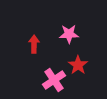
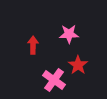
red arrow: moved 1 px left, 1 px down
pink cross: rotated 20 degrees counterclockwise
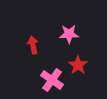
red arrow: rotated 12 degrees counterclockwise
pink cross: moved 2 px left
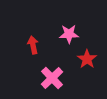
red star: moved 9 px right, 6 px up
pink cross: moved 2 px up; rotated 10 degrees clockwise
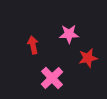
red star: moved 1 px right, 1 px up; rotated 24 degrees clockwise
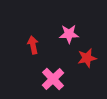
red star: moved 1 px left
pink cross: moved 1 px right, 1 px down
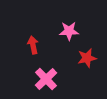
pink star: moved 3 px up
pink cross: moved 7 px left
